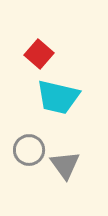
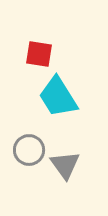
red square: rotated 32 degrees counterclockwise
cyan trapezoid: rotated 45 degrees clockwise
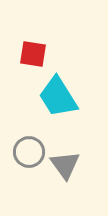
red square: moved 6 px left
gray circle: moved 2 px down
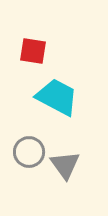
red square: moved 3 px up
cyan trapezoid: moved 1 px left; rotated 150 degrees clockwise
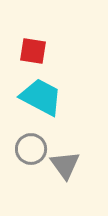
cyan trapezoid: moved 16 px left
gray circle: moved 2 px right, 3 px up
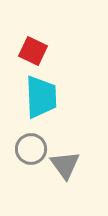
red square: rotated 16 degrees clockwise
cyan trapezoid: rotated 60 degrees clockwise
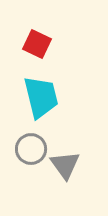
red square: moved 4 px right, 7 px up
cyan trapezoid: rotated 12 degrees counterclockwise
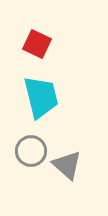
gray circle: moved 2 px down
gray triangle: moved 2 px right; rotated 12 degrees counterclockwise
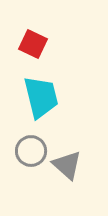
red square: moved 4 px left
